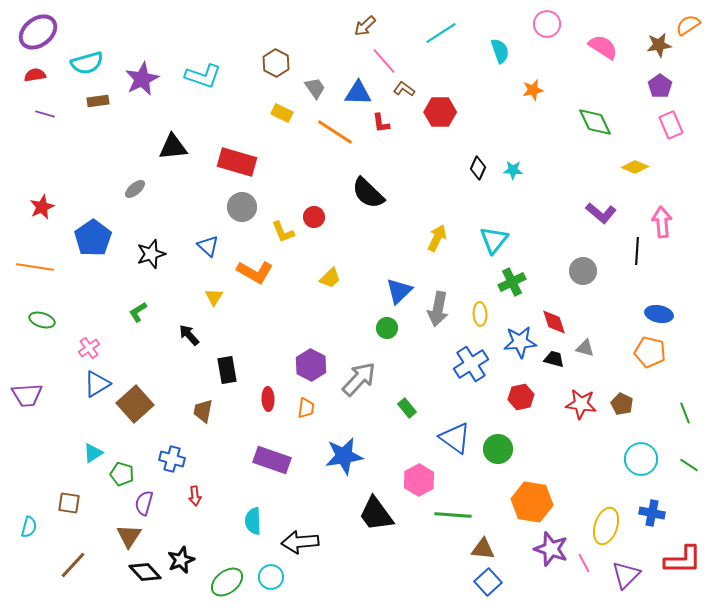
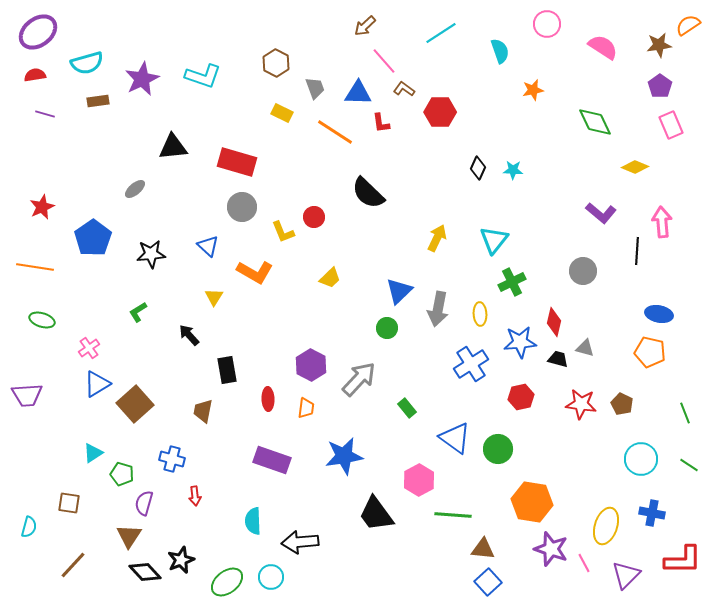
gray trapezoid at (315, 88): rotated 15 degrees clockwise
black star at (151, 254): rotated 12 degrees clockwise
red diamond at (554, 322): rotated 32 degrees clockwise
black trapezoid at (554, 359): moved 4 px right
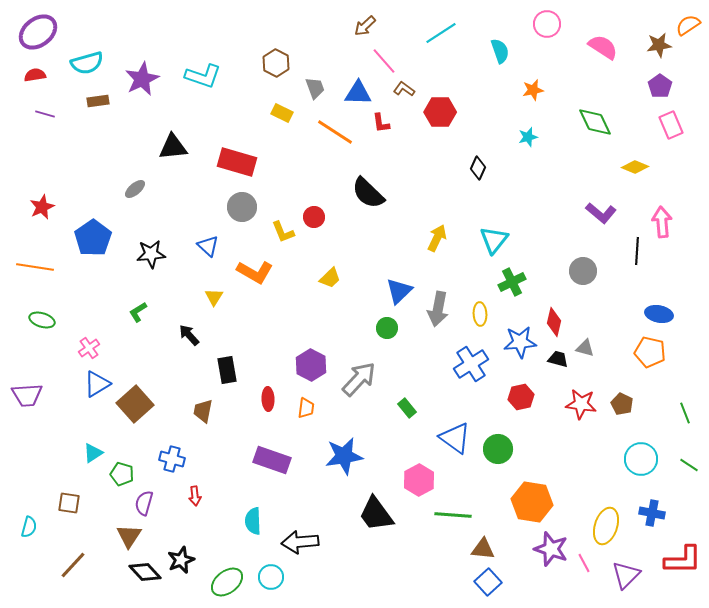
cyan star at (513, 170): moved 15 px right, 33 px up; rotated 18 degrees counterclockwise
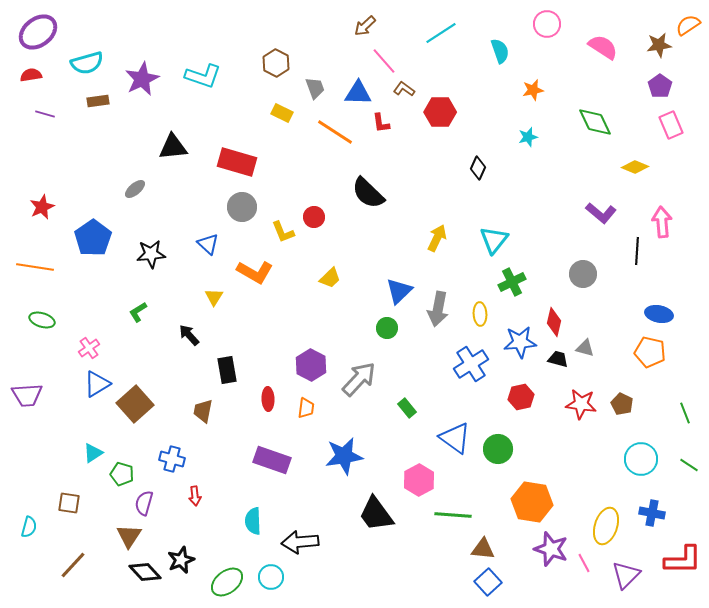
red semicircle at (35, 75): moved 4 px left
blue triangle at (208, 246): moved 2 px up
gray circle at (583, 271): moved 3 px down
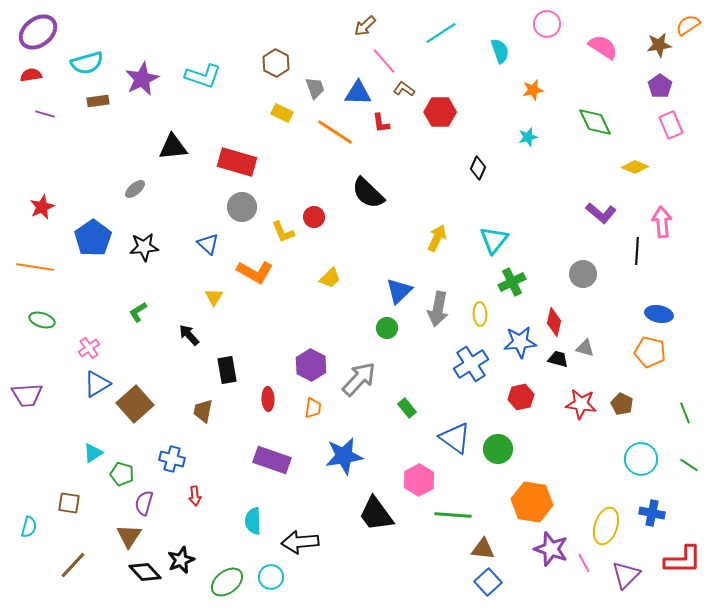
black star at (151, 254): moved 7 px left, 7 px up
orange trapezoid at (306, 408): moved 7 px right
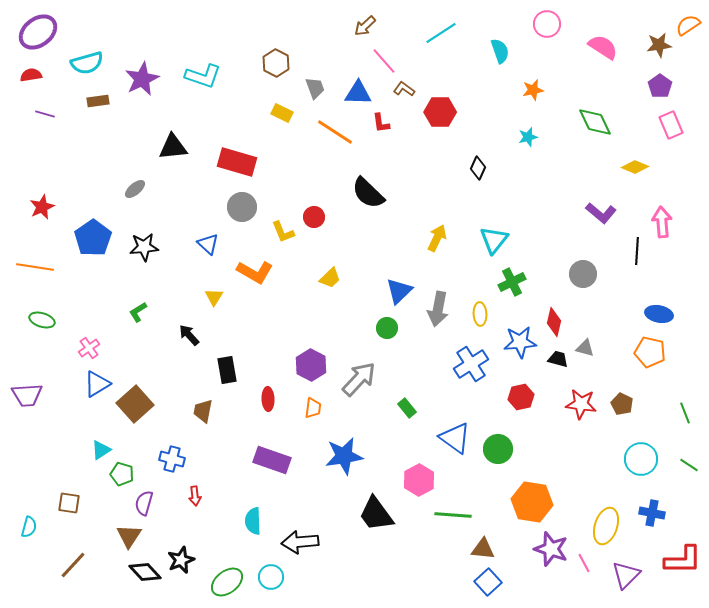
cyan triangle at (93, 453): moved 8 px right, 3 px up
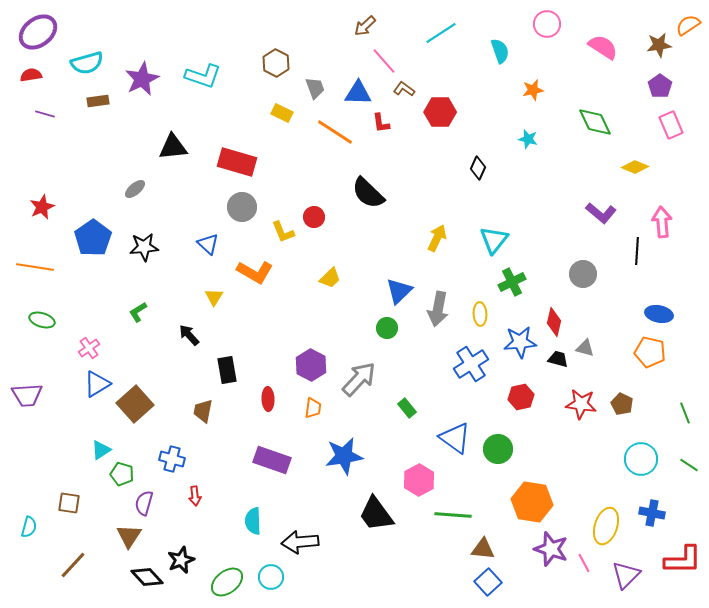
cyan star at (528, 137): moved 2 px down; rotated 30 degrees clockwise
black diamond at (145, 572): moved 2 px right, 5 px down
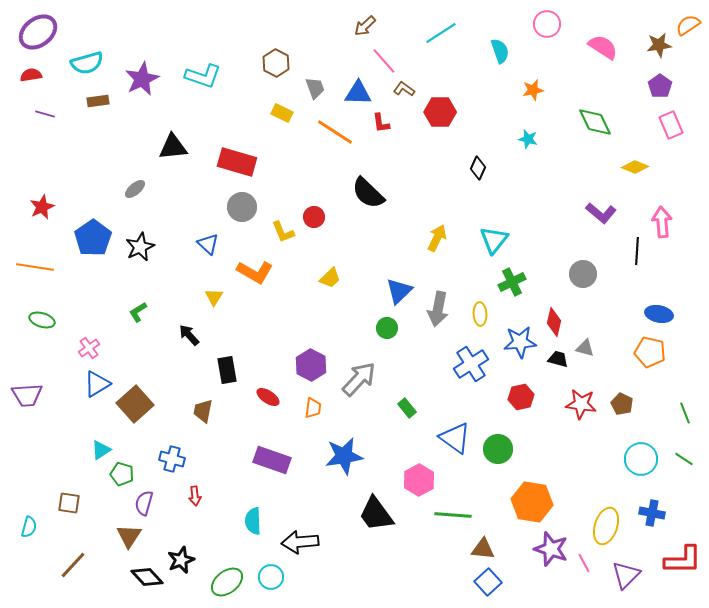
black star at (144, 247): moved 4 px left; rotated 20 degrees counterclockwise
red ellipse at (268, 399): moved 2 px up; rotated 55 degrees counterclockwise
green line at (689, 465): moved 5 px left, 6 px up
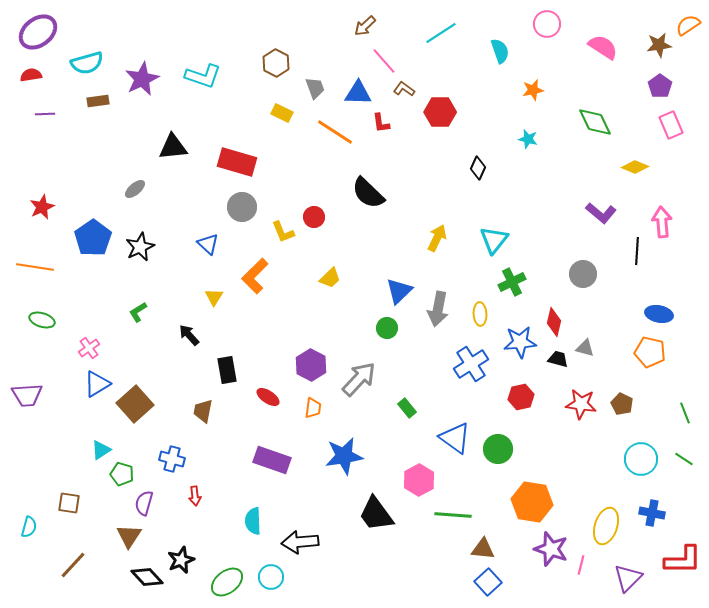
purple line at (45, 114): rotated 18 degrees counterclockwise
orange L-shape at (255, 272): moved 4 px down; rotated 105 degrees clockwise
pink line at (584, 563): moved 3 px left, 2 px down; rotated 42 degrees clockwise
purple triangle at (626, 575): moved 2 px right, 3 px down
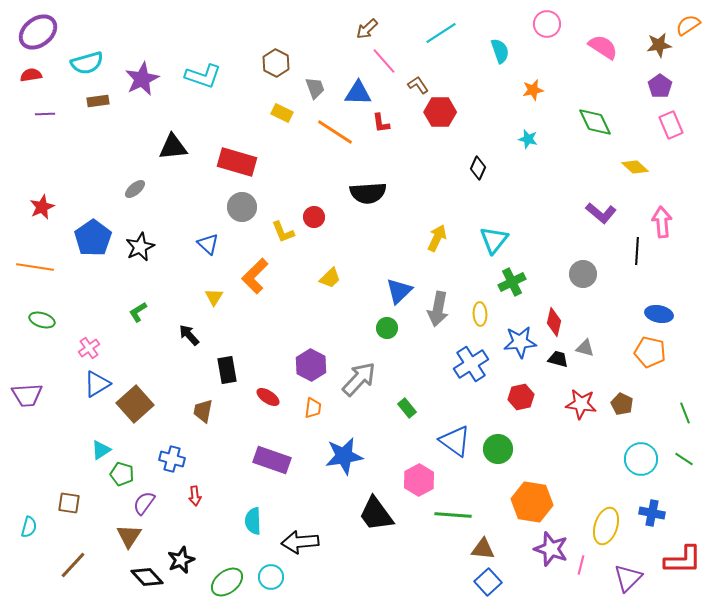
brown arrow at (365, 26): moved 2 px right, 3 px down
brown L-shape at (404, 89): moved 14 px right, 4 px up; rotated 20 degrees clockwise
yellow diamond at (635, 167): rotated 20 degrees clockwise
black semicircle at (368, 193): rotated 48 degrees counterclockwise
blue triangle at (455, 438): moved 3 px down
purple semicircle at (144, 503): rotated 20 degrees clockwise
